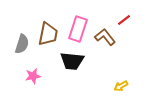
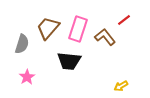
brown trapezoid: moved 6 px up; rotated 150 degrees counterclockwise
black trapezoid: moved 3 px left
pink star: moved 6 px left, 1 px down; rotated 21 degrees counterclockwise
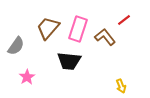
gray semicircle: moved 6 px left, 2 px down; rotated 18 degrees clockwise
yellow arrow: rotated 80 degrees counterclockwise
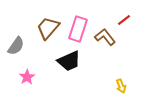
black trapezoid: rotated 30 degrees counterclockwise
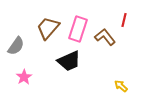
red line: rotated 40 degrees counterclockwise
pink star: moved 3 px left
yellow arrow: rotated 152 degrees clockwise
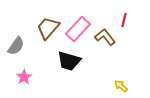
pink rectangle: rotated 25 degrees clockwise
black trapezoid: rotated 40 degrees clockwise
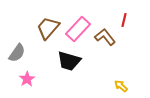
gray semicircle: moved 1 px right, 7 px down
pink star: moved 3 px right, 2 px down
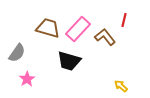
brown trapezoid: rotated 65 degrees clockwise
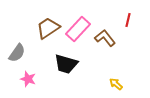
red line: moved 4 px right
brown trapezoid: rotated 50 degrees counterclockwise
brown L-shape: moved 1 px down
black trapezoid: moved 3 px left, 3 px down
pink star: moved 1 px right; rotated 21 degrees counterclockwise
yellow arrow: moved 5 px left, 2 px up
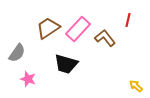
yellow arrow: moved 20 px right, 2 px down
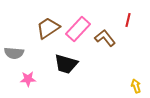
gray semicircle: moved 3 px left; rotated 60 degrees clockwise
pink star: rotated 21 degrees counterclockwise
yellow arrow: rotated 32 degrees clockwise
